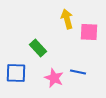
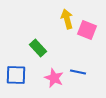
pink square: moved 2 px left, 2 px up; rotated 18 degrees clockwise
blue square: moved 2 px down
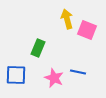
green rectangle: rotated 66 degrees clockwise
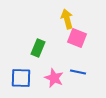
pink square: moved 10 px left, 8 px down
blue square: moved 5 px right, 3 px down
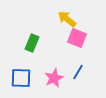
yellow arrow: rotated 36 degrees counterclockwise
green rectangle: moved 6 px left, 5 px up
blue line: rotated 70 degrees counterclockwise
pink star: rotated 24 degrees clockwise
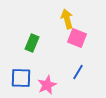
yellow arrow: rotated 36 degrees clockwise
pink star: moved 7 px left, 7 px down
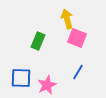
green rectangle: moved 6 px right, 2 px up
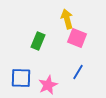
pink star: moved 1 px right
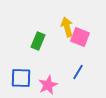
yellow arrow: moved 8 px down
pink square: moved 3 px right, 1 px up
